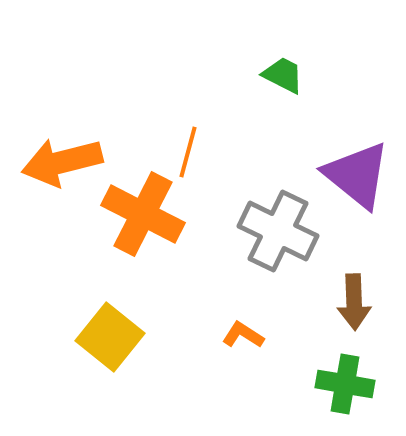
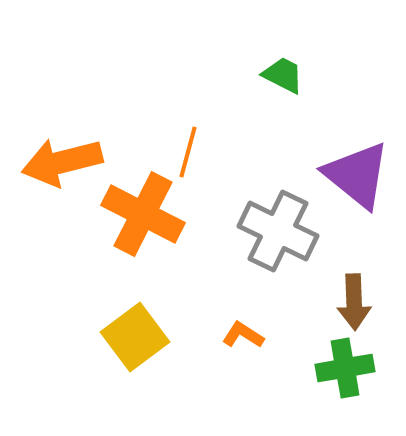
yellow square: moved 25 px right; rotated 14 degrees clockwise
green cross: moved 16 px up; rotated 20 degrees counterclockwise
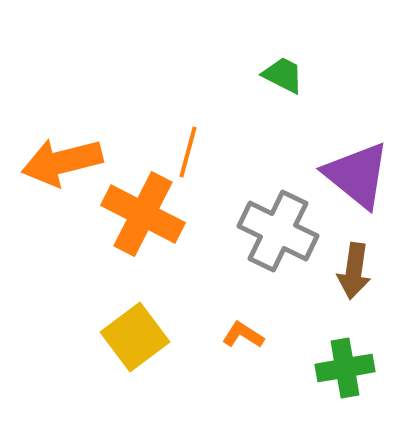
brown arrow: moved 31 px up; rotated 10 degrees clockwise
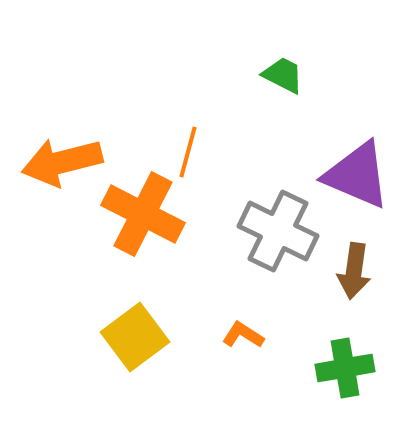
purple triangle: rotated 16 degrees counterclockwise
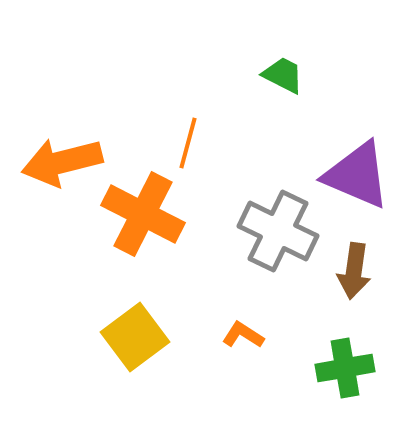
orange line: moved 9 px up
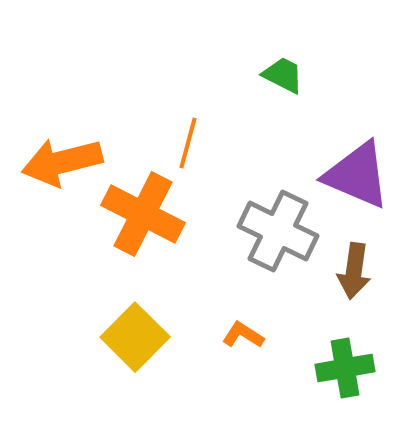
yellow square: rotated 8 degrees counterclockwise
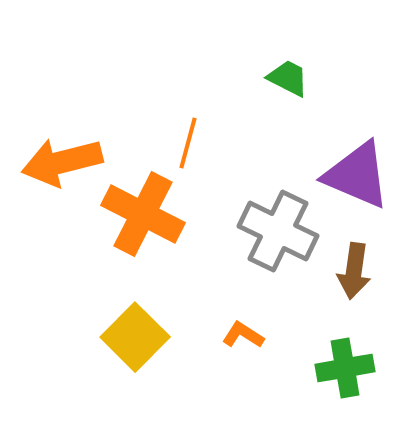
green trapezoid: moved 5 px right, 3 px down
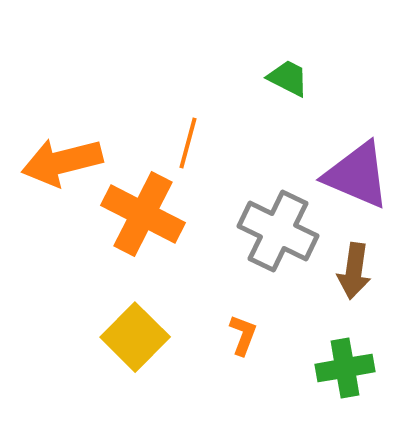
orange L-shape: rotated 78 degrees clockwise
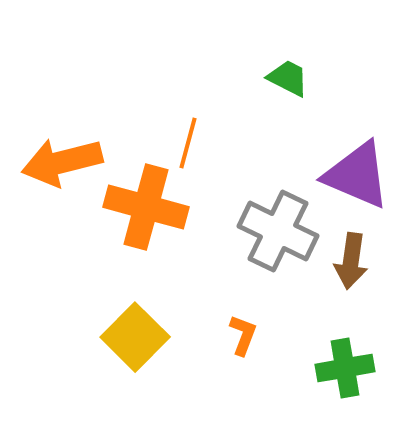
orange cross: moved 3 px right, 7 px up; rotated 12 degrees counterclockwise
brown arrow: moved 3 px left, 10 px up
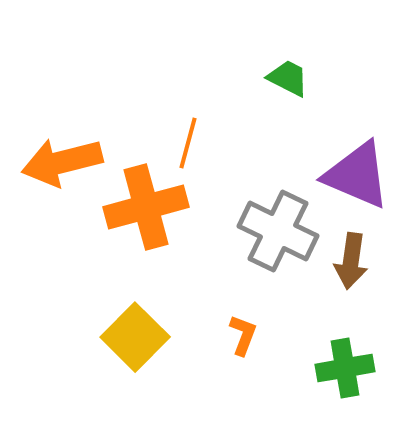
orange cross: rotated 30 degrees counterclockwise
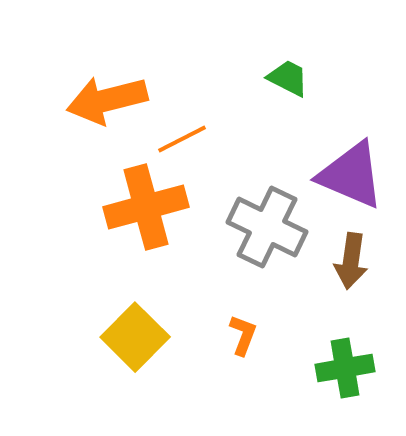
orange line: moved 6 px left, 4 px up; rotated 48 degrees clockwise
orange arrow: moved 45 px right, 62 px up
purple triangle: moved 6 px left
gray cross: moved 11 px left, 4 px up
